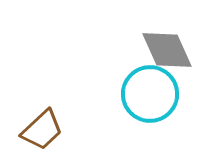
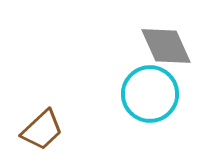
gray diamond: moved 1 px left, 4 px up
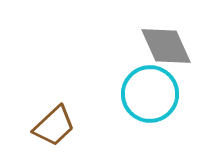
brown trapezoid: moved 12 px right, 4 px up
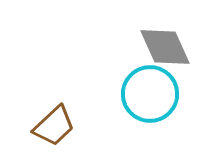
gray diamond: moved 1 px left, 1 px down
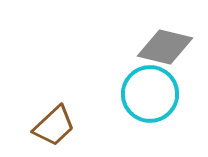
gray diamond: rotated 52 degrees counterclockwise
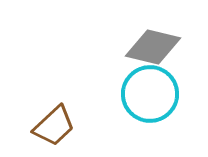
gray diamond: moved 12 px left
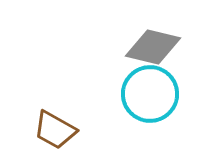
brown trapezoid: moved 1 px right, 4 px down; rotated 72 degrees clockwise
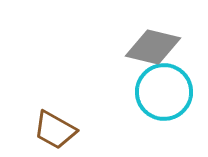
cyan circle: moved 14 px right, 2 px up
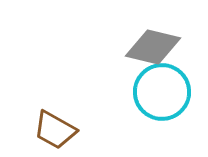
cyan circle: moved 2 px left
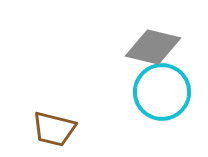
brown trapezoid: moved 1 px left, 1 px up; rotated 15 degrees counterclockwise
